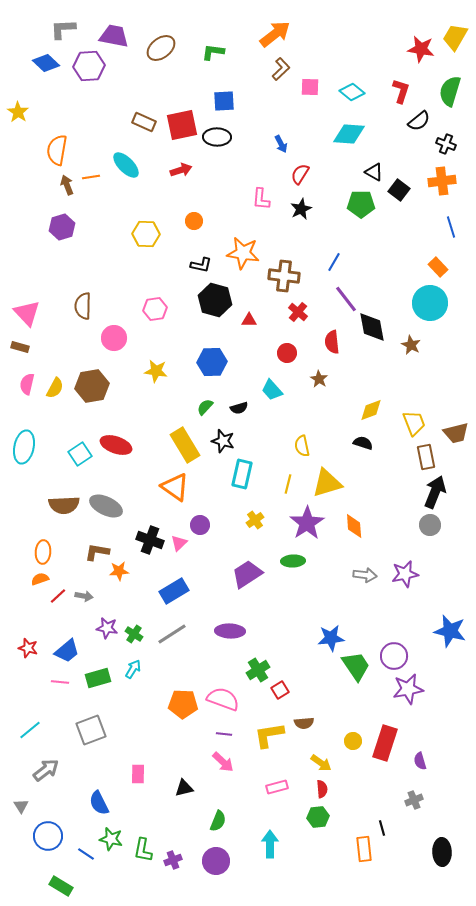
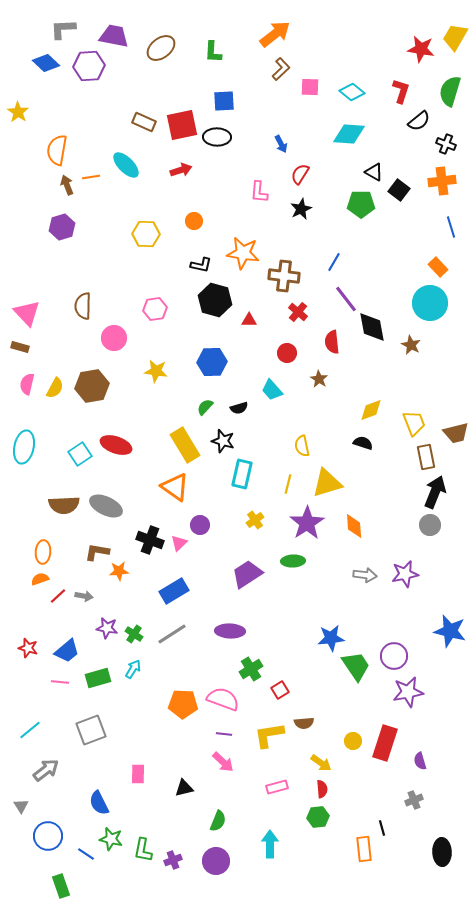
green L-shape at (213, 52): rotated 95 degrees counterclockwise
pink L-shape at (261, 199): moved 2 px left, 7 px up
green cross at (258, 670): moved 7 px left, 1 px up
purple star at (408, 689): moved 3 px down
green rectangle at (61, 886): rotated 40 degrees clockwise
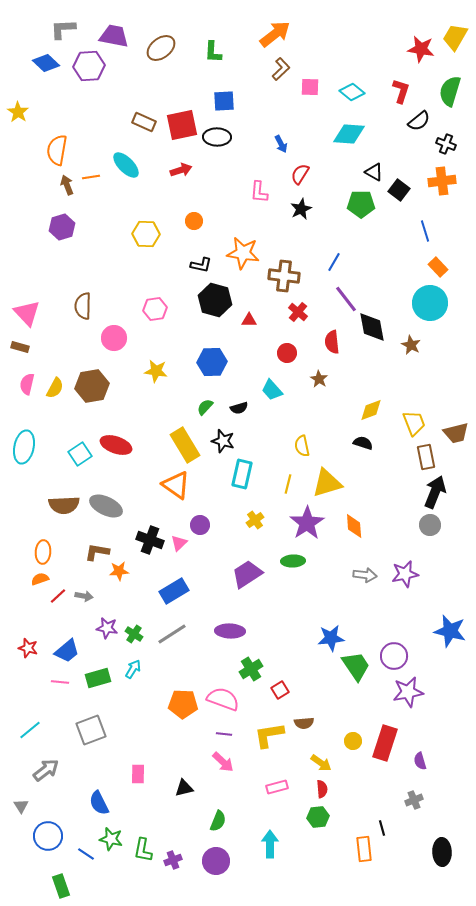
blue line at (451, 227): moved 26 px left, 4 px down
orange triangle at (175, 487): moved 1 px right, 2 px up
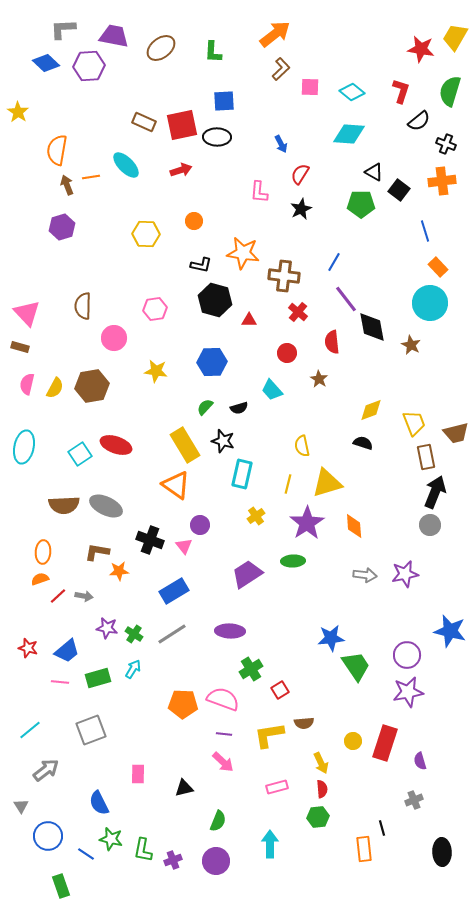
yellow cross at (255, 520): moved 1 px right, 4 px up
pink triangle at (179, 543): moved 5 px right, 3 px down; rotated 24 degrees counterclockwise
purple circle at (394, 656): moved 13 px right, 1 px up
yellow arrow at (321, 763): rotated 30 degrees clockwise
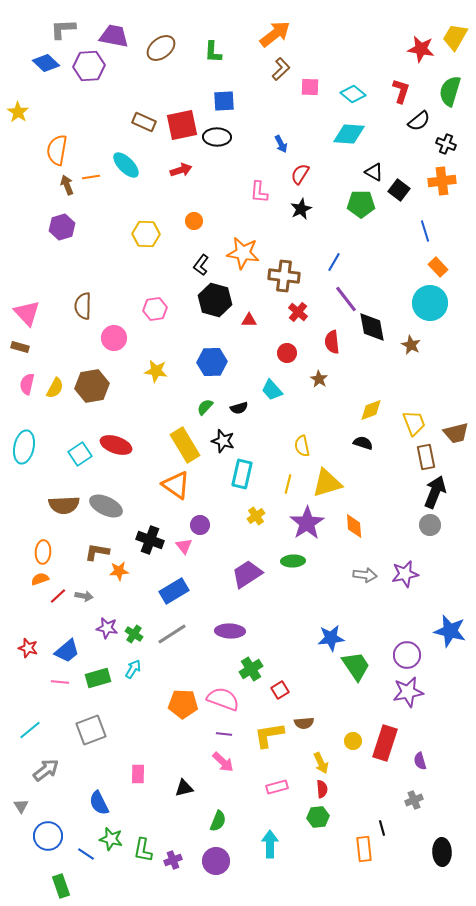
cyan diamond at (352, 92): moved 1 px right, 2 px down
black L-shape at (201, 265): rotated 115 degrees clockwise
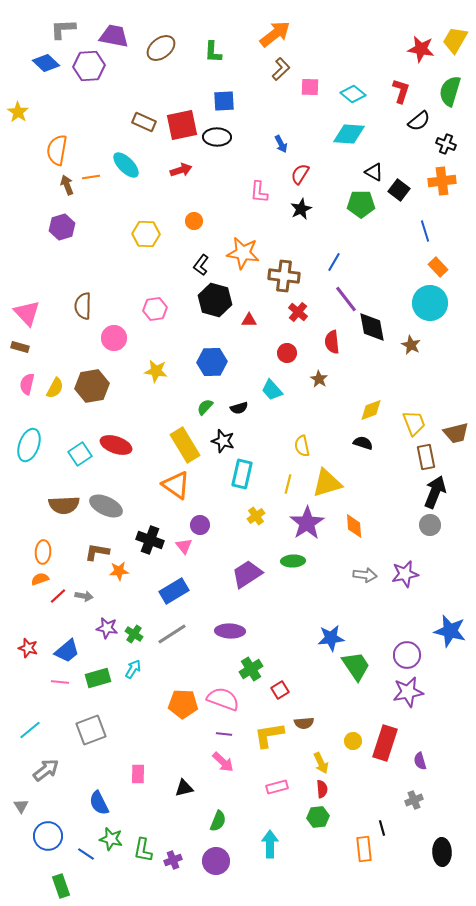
yellow trapezoid at (455, 37): moved 3 px down
cyan ellipse at (24, 447): moved 5 px right, 2 px up; rotated 8 degrees clockwise
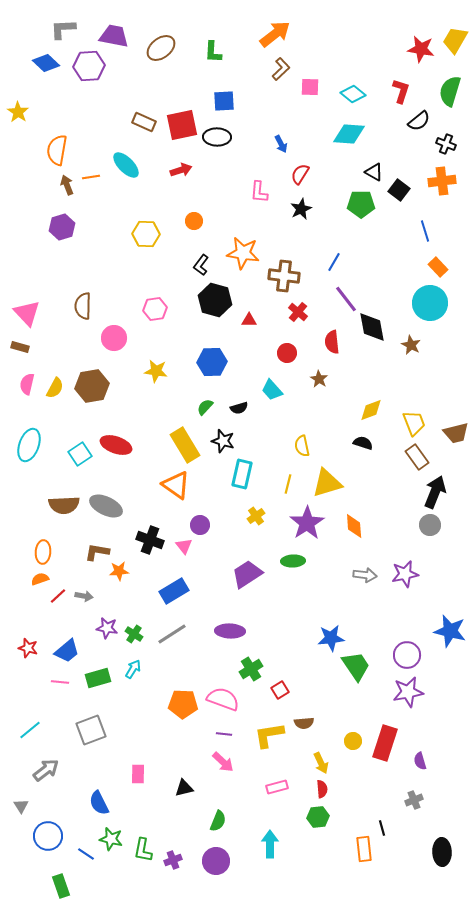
brown rectangle at (426, 457): moved 9 px left; rotated 25 degrees counterclockwise
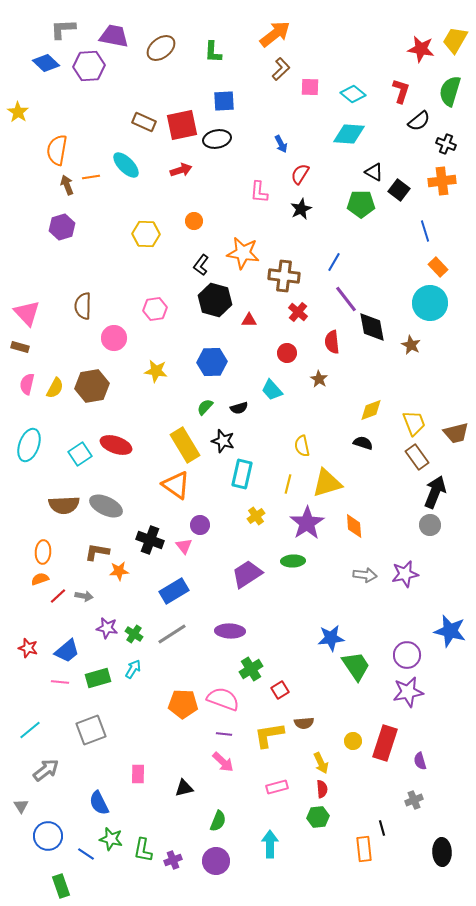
black ellipse at (217, 137): moved 2 px down; rotated 12 degrees counterclockwise
